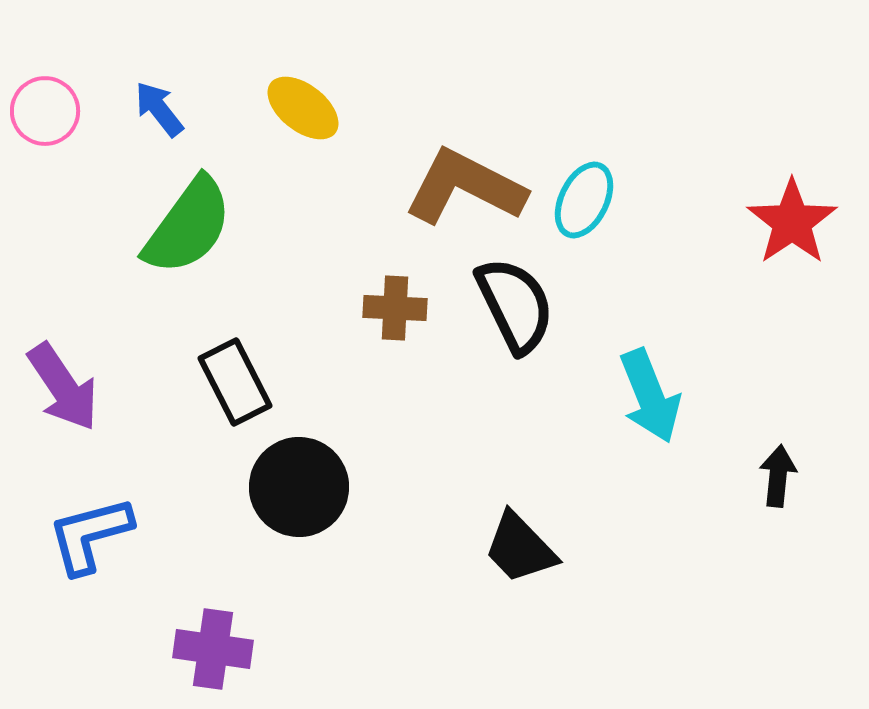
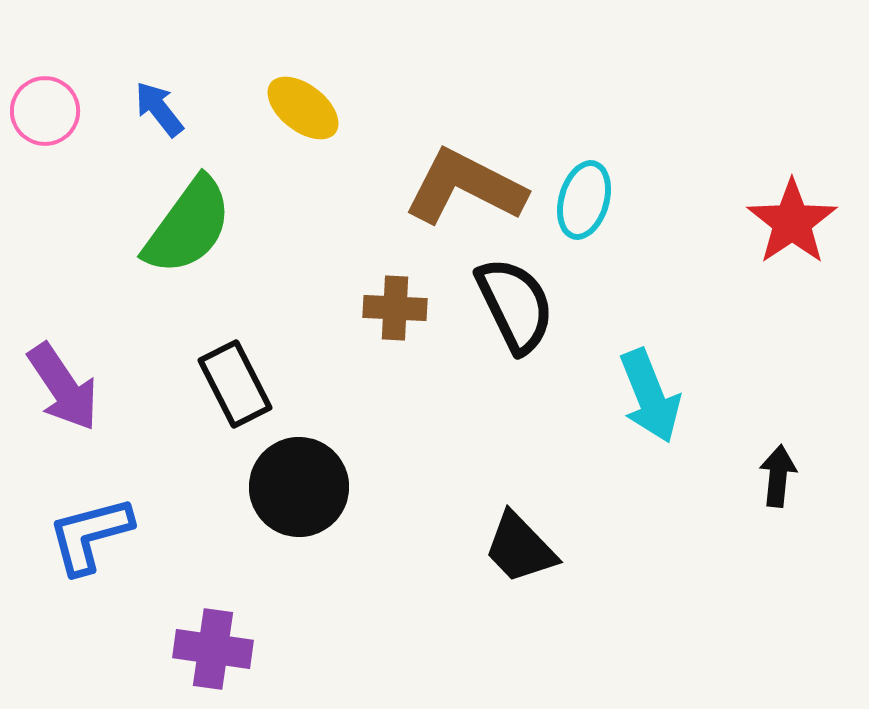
cyan ellipse: rotated 10 degrees counterclockwise
black rectangle: moved 2 px down
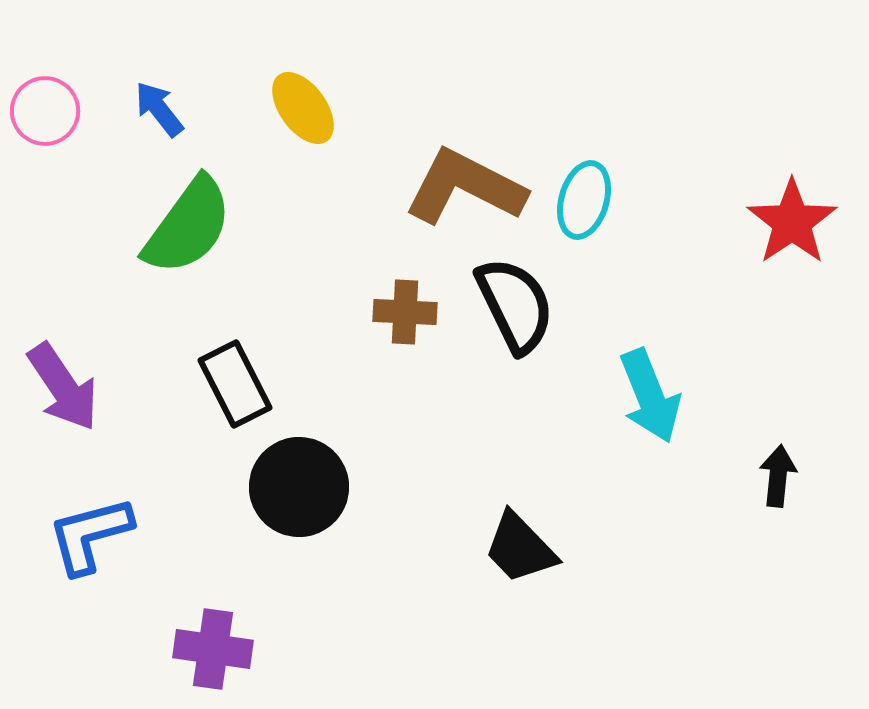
yellow ellipse: rotated 16 degrees clockwise
brown cross: moved 10 px right, 4 px down
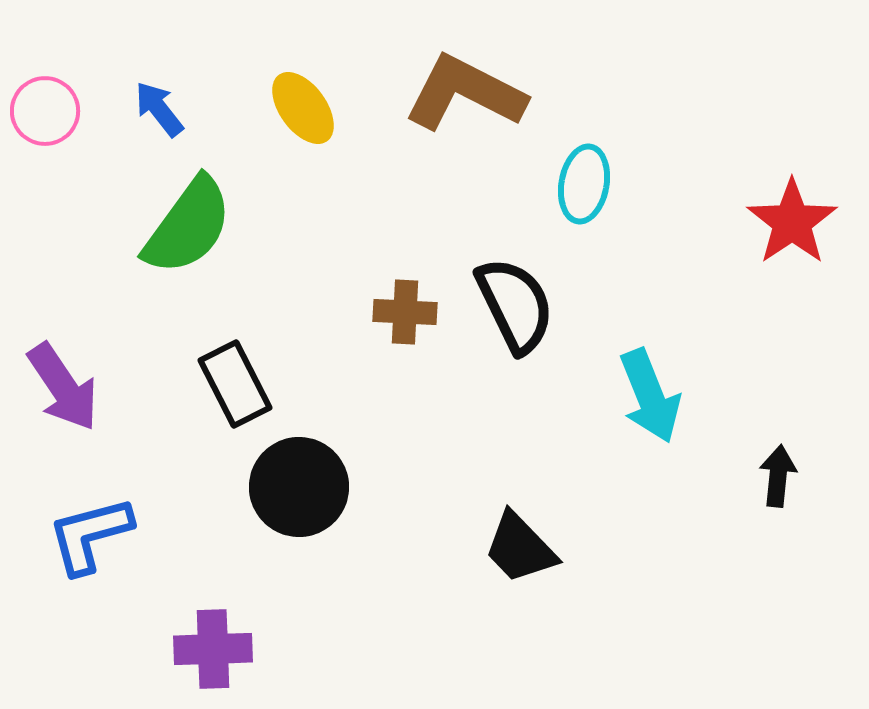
brown L-shape: moved 94 px up
cyan ellipse: moved 16 px up; rotated 6 degrees counterclockwise
purple cross: rotated 10 degrees counterclockwise
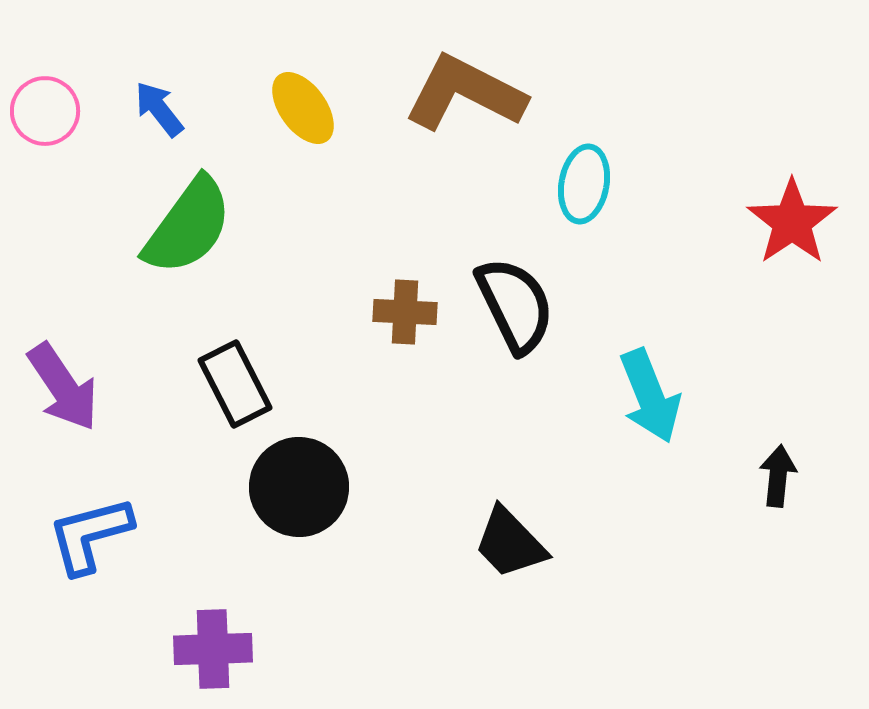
black trapezoid: moved 10 px left, 5 px up
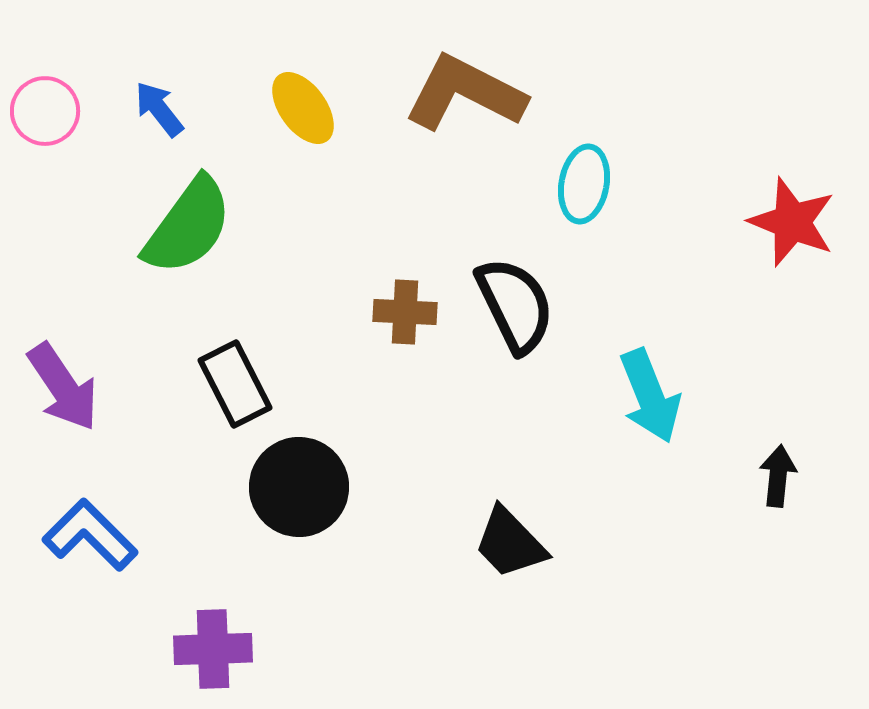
red star: rotated 16 degrees counterclockwise
blue L-shape: rotated 60 degrees clockwise
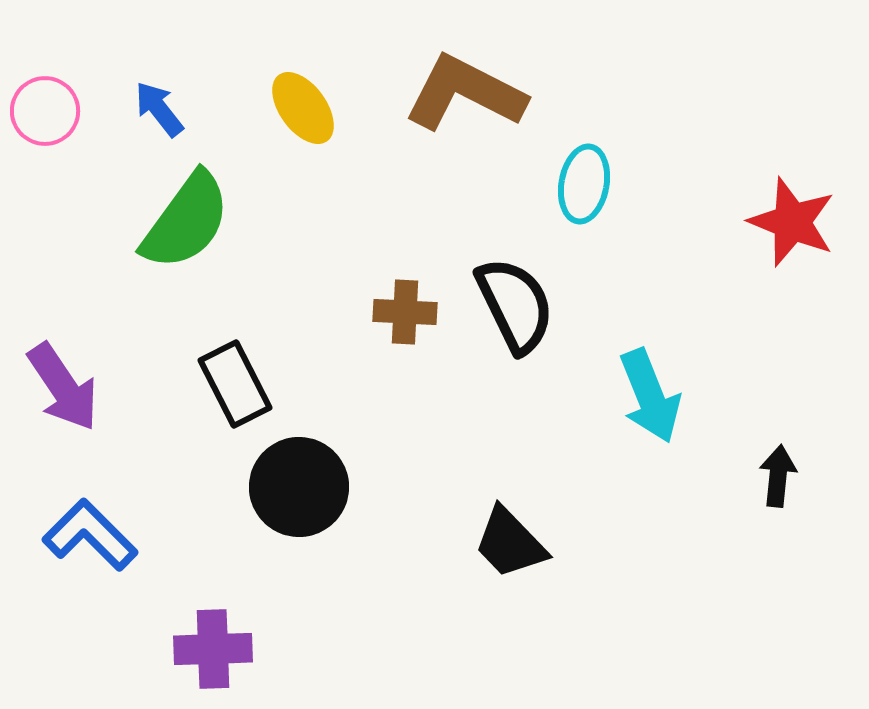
green semicircle: moved 2 px left, 5 px up
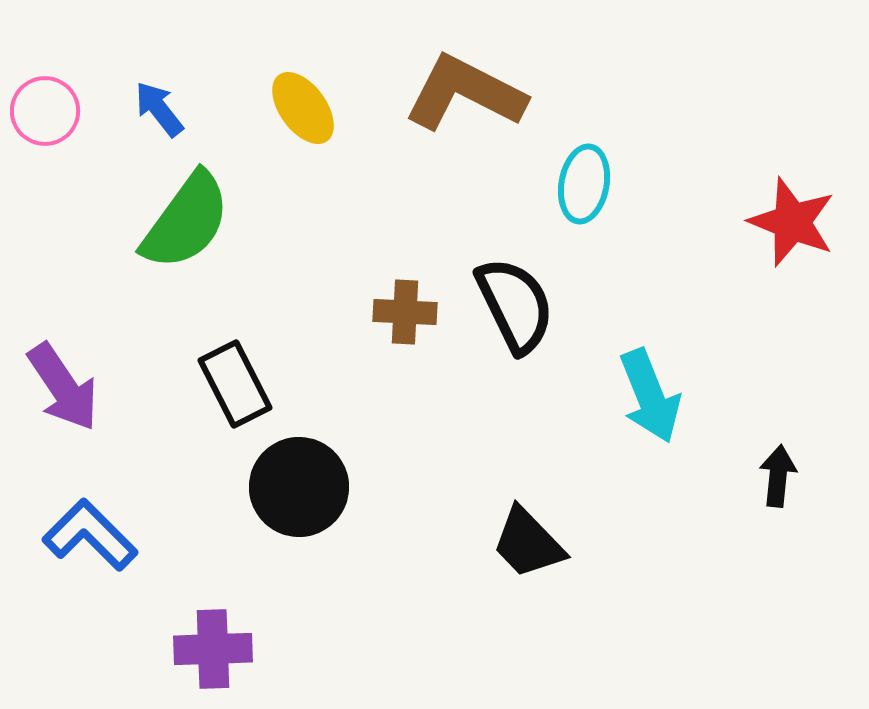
black trapezoid: moved 18 px right
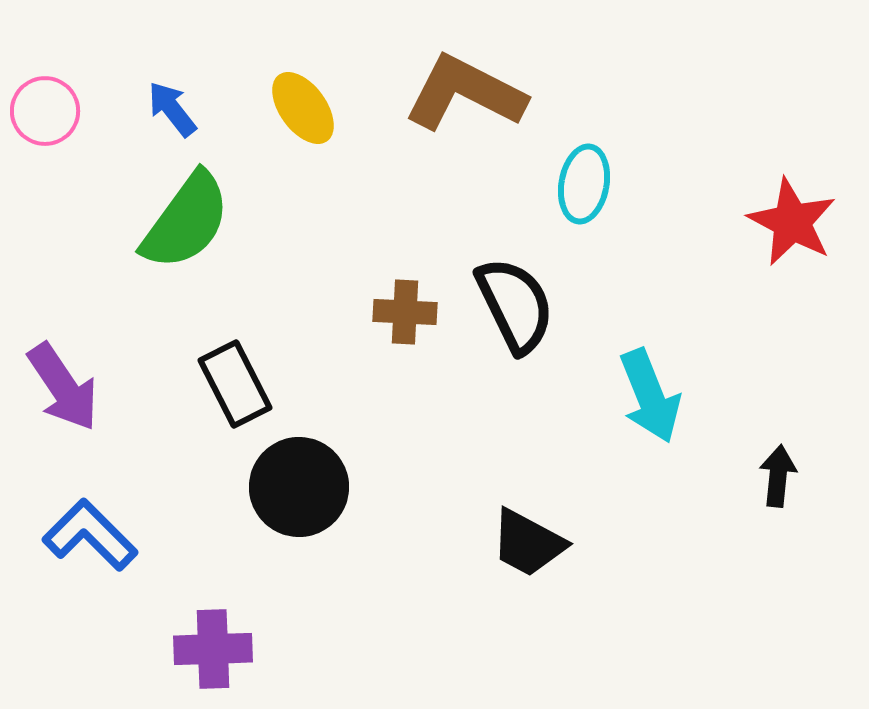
blue arrow: moved 13 px right
red star: rotated 6 degrees clockwise
black trapezoid: rotated 18 degrees counterclockwise
